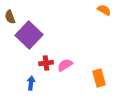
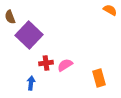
orange semicircle: moved 6 px right
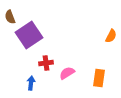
orange semicircle: moved 1 px right, 26 px down; rotated 88 degrees clockwise
purple square: rotated 12 degrees clockwise
pink semicircle: moved 2 px right, 8 px down
orange rectangle: rotated 24 degrees clockwise
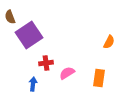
orange semicircle: moved 2 px left, 6 px down
blue arrow: moved 2 px right, 1 px down
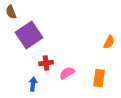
brown semicircle: moved 1 px right, 5 px up
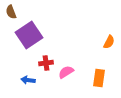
pink semicircle: moved 1 px left, 1 px up
blue arrow: moved 5 px left, 4 px up; rotated 88 degrees counterclockwise
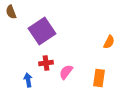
purple square: moved 13 px right, 4 px up
pink semicircle: rotated 21 degrees counterclockwise
blue arrow: rotated 72 degrees clockwise
